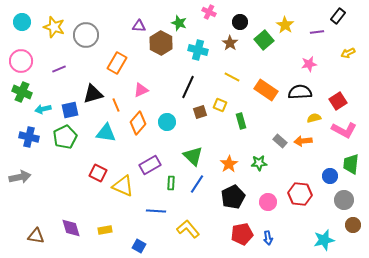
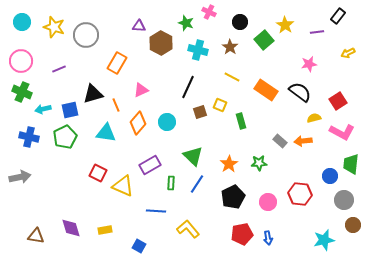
green star at (179, 23): moved 7 px right
brown star at (230, 43): moved 4 px down
black semicircle at (300, 92): rotated 40 degrees clockwise
pink L-shape at (344, 130): moved 2 px left, 2 px down
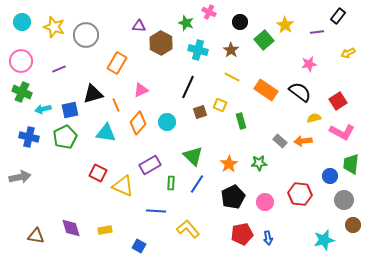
brown star at (230, 47): moved 1 px right, 3 px down
pink circle at (268, 202): moved 3 px left
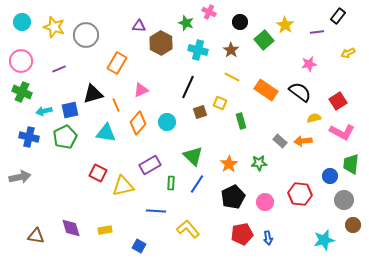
yellow square at (220, 105): moved 2 px up
cyan arrow at (43, 109): moved 1 px right, 2 px down
yellow triangle at (123, 186): rotated 35 degrees counterclockwise
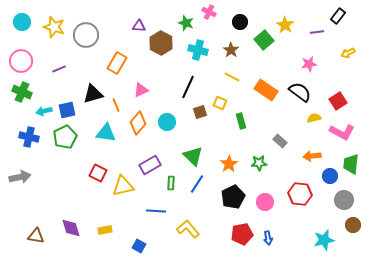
blue square at (70, 110): moved 3 px left
orange arrow at (303, 141): moved 9 px right, 15 px down
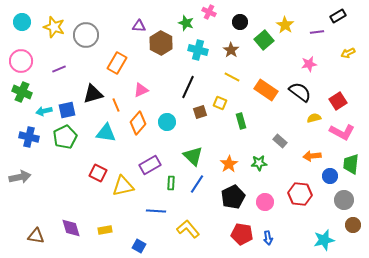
black rectangle at (338, 16): rotated 21 degrees clockwise
red pentagon at (242, 234): rotated 20 degrees clockwise
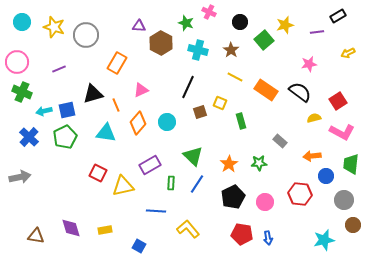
yellow star at (285, 25): rotated 24 degrees clockwise
pink circle at (21, 61): moved 4 px left, 1 px down
yellow line at (232, 77): moved 3 px right
blue cross at (29, 137): rotated 30 degrees clockwise
blue circle at (330, 176): moved 4 px left
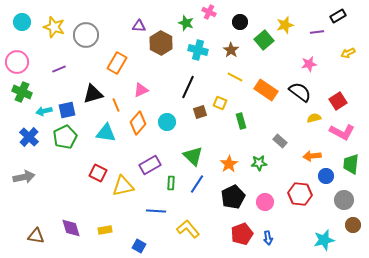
gray arrow at (20, 177): moved 4 px right
red pentagon at (242, 234): rotated 30 degrees counterclockwise
